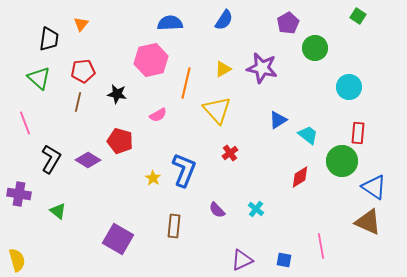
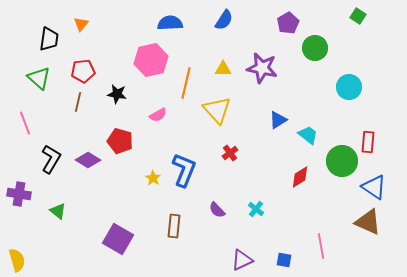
yellow triangle at (223, 69): rotated 30 degrees clockwise
red rectangle at (358, 133): moved 10 px right, 9 px down
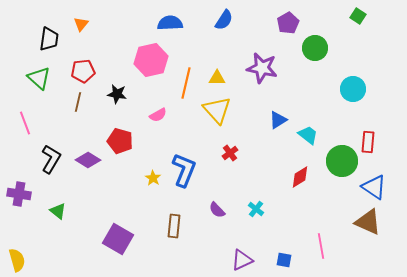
yellow triangle at (223, 69): moved 6 px left, 9 px down
cyan circle at (349, 87): moved 4 px right, 2 px down
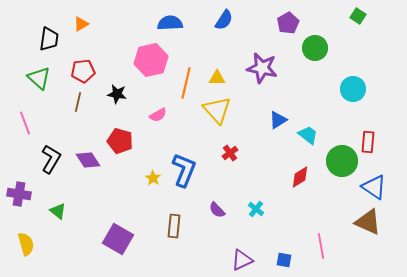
orange triangle at (81, 24): rotated 21 degrees clockwise
purple diamond at (88, 160): rotated 25 degrees clockwise
yellow semicircle at (17, 260): moved 9 px right, 16 px up
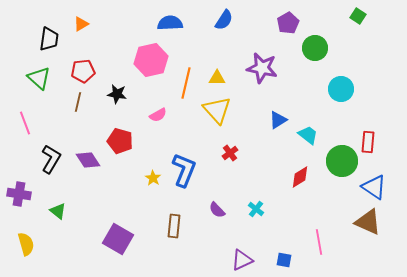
cyan circle at (353, 89): moved 12 px left
pink line at (321, 246): moved 2 px left, 4 px up
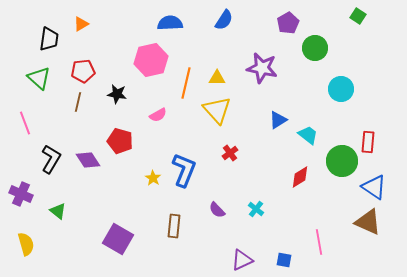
purple cross at (19, 194): moved 2 px right; rotated 15 degrees clockwise
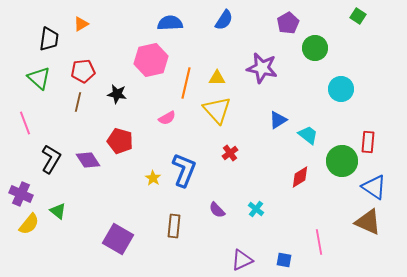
pink semicircle at (158, 115): moved 9 px right, 3 px down
yellow semicircle at (26, 244): moved 3 px right, 20 px up; rotated 55 degrees clockwise
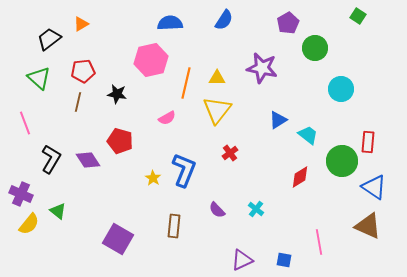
black trapezoid at (49, 39): rotated 135 degrees counterclockwise
yellow triangle at (217, 110): rotated 20 degrees clockwise
brown triangle at (368, 222): moved 4 px down
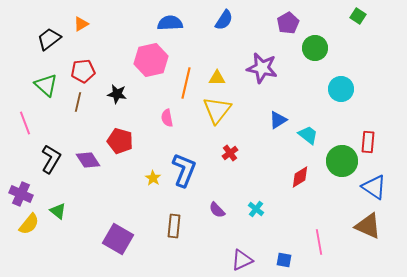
green triangle at (39, 78): moved 7 px right, 7 px down
pink semicircle at (167, 118): rotated 108 degrees clockwise
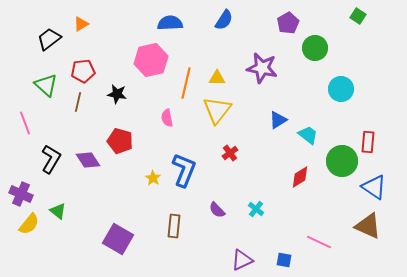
pink line at (319, 242): rotated 55 degrees counterclockwise
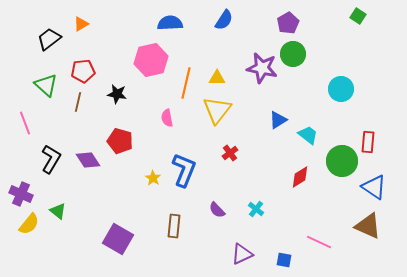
green circle at (315, 48): moved 22 px left, 6 px down
purple triangle at (242, 260): moved 6 px up
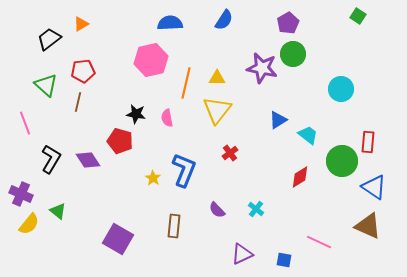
black star at (117, 94): moved 19 px right, 20 px down
